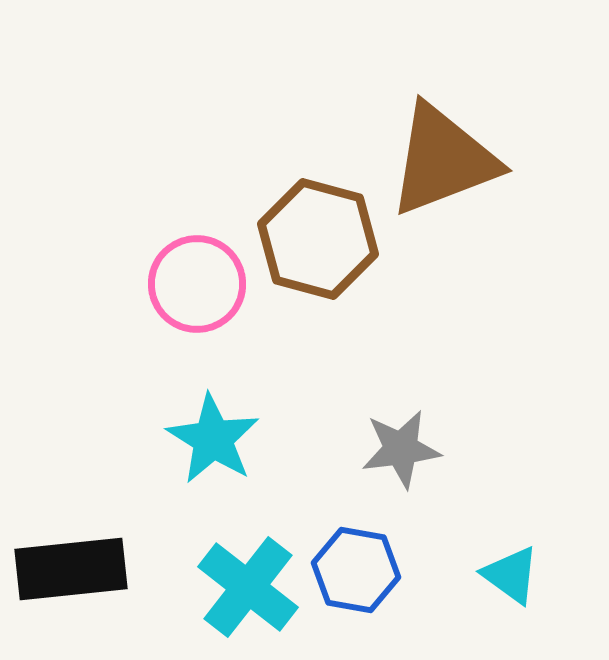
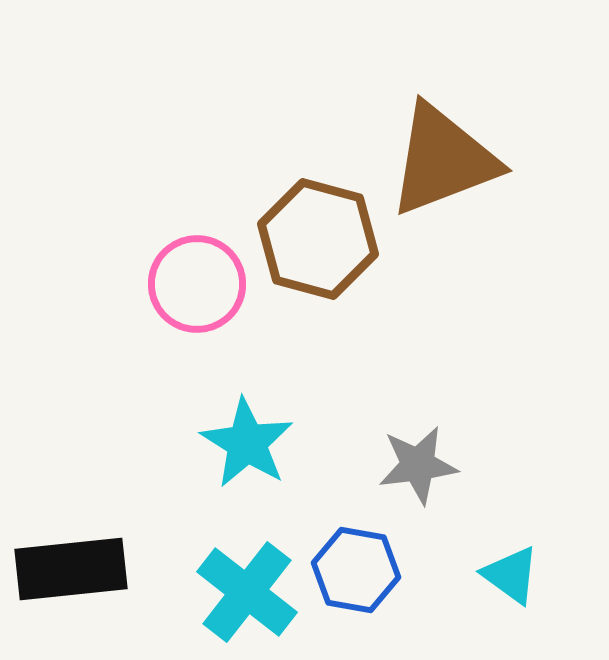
cyan star: moved 34 px right, 4 px down
gray star: moved 17 px right, 16 px down
cyan cross: moved 1 px left, 5 px down
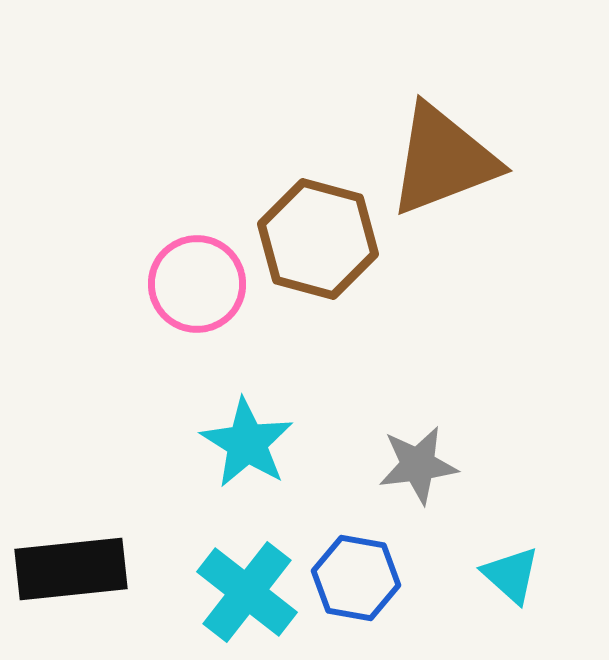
blue hexagon: moved 8 px down
cyan triangle: rotated 6 degrees clockwise
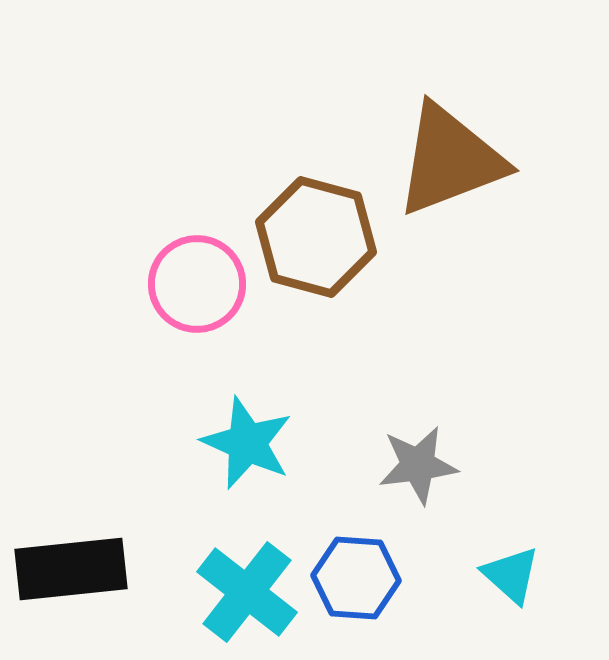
brown triangle: moved 7 px right
brown hexagon: moved 2 px left, 2 px up
cyan star: rotated 8 degrees counterclockwise
blue hexagon: rotated 6 degrees counterclockwise
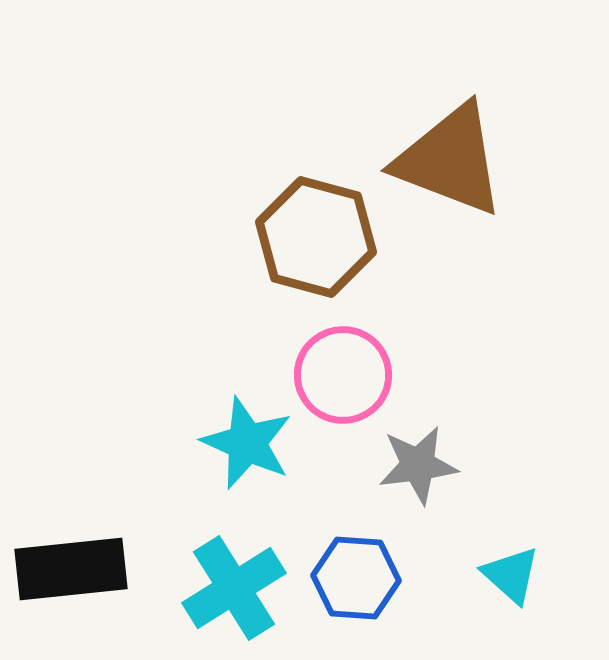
brown triangle: rotated 42 degrees clockwise
pink circle: moved 146 px right, 91 px down
cyan cross: moved 13 px left, 4 px up; rotated 20 degrees clockwise
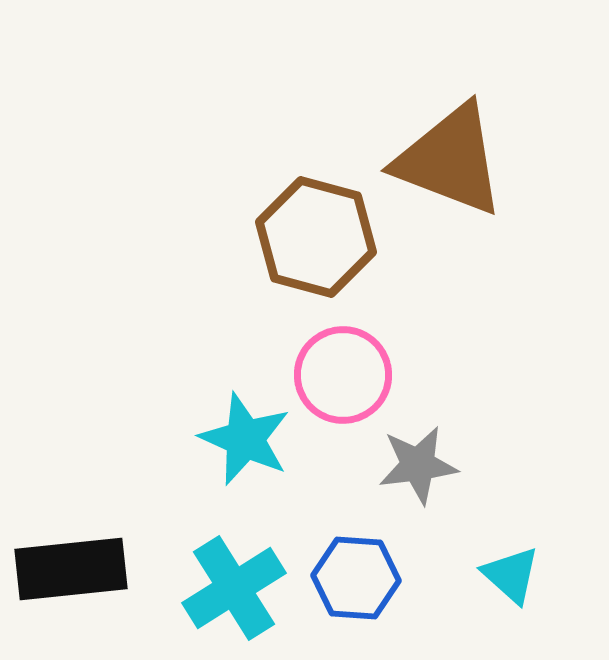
cyan star: moved 2 px left, 4 px up
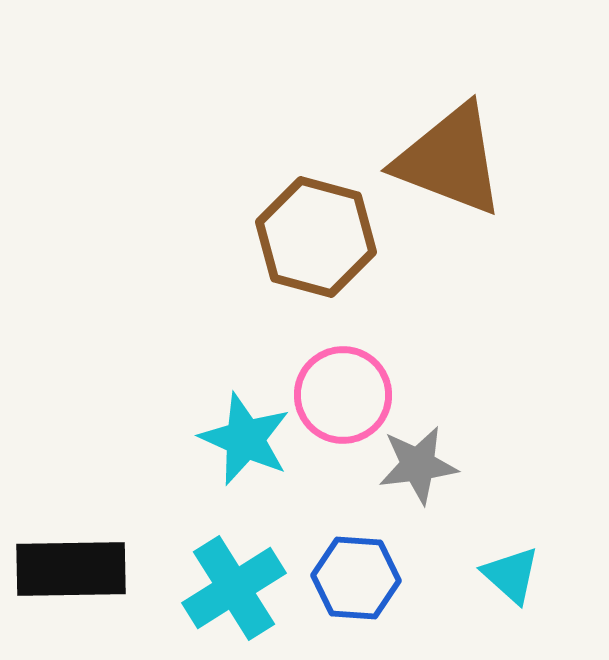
pink circle: moved 20 px down
black rectangle: rotated 5 degrees clockwise
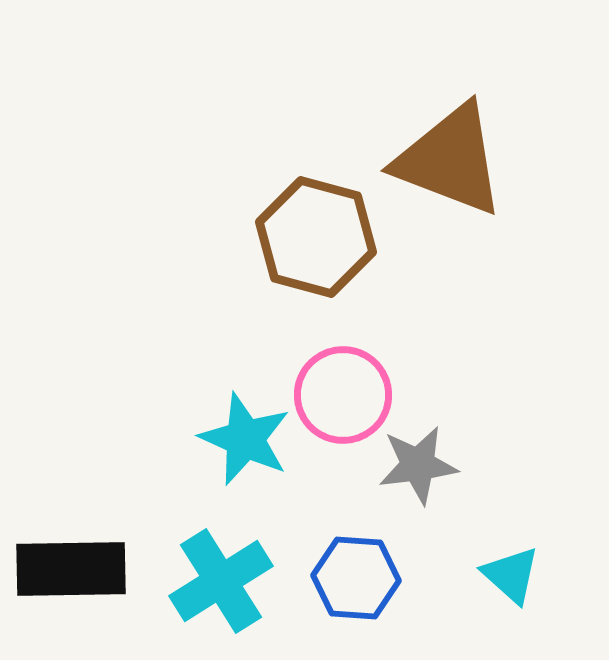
cyan cross: moved 13 px left, 7 px up
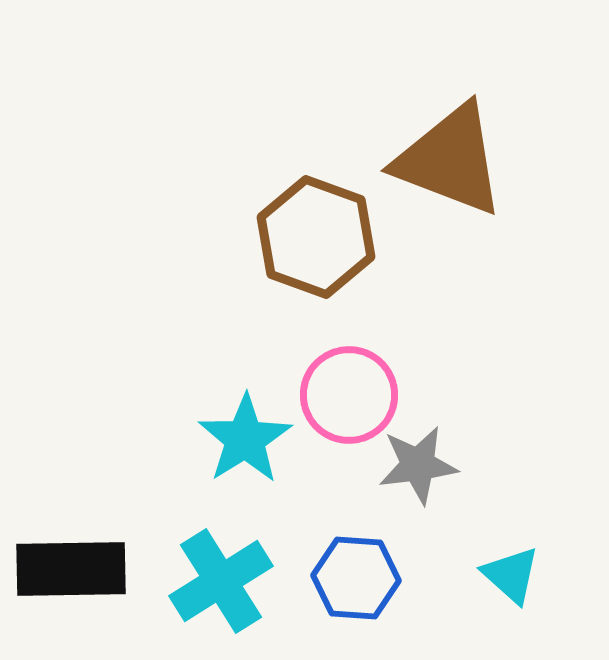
brown hexagon: rotated 5 degrees clockwise
pink circle: moved 6 px right
cyan star: rotated 16 degrees clockwise
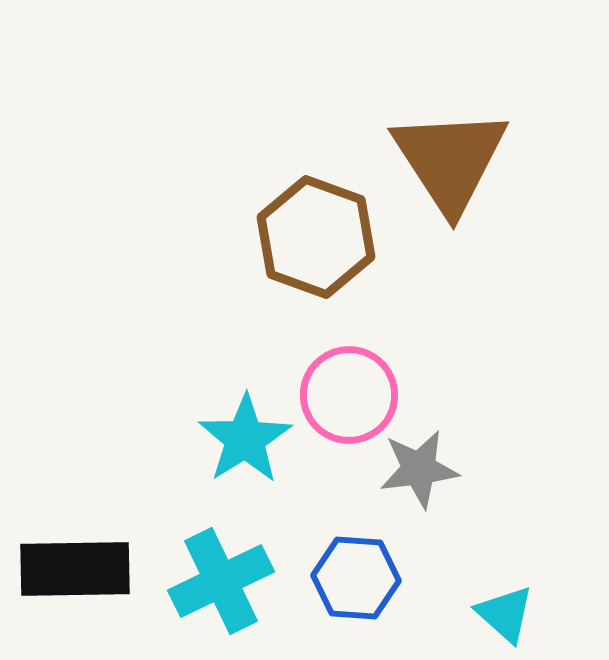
brown triangle: rotated 36 degrees clockwise
gray star: moved 1 px right, 4 px down
black rectangle: moved 4 px right
cyan triangle: moved 6 px left, 39 px down
cyan cross: rotated 6 degrees clockwise
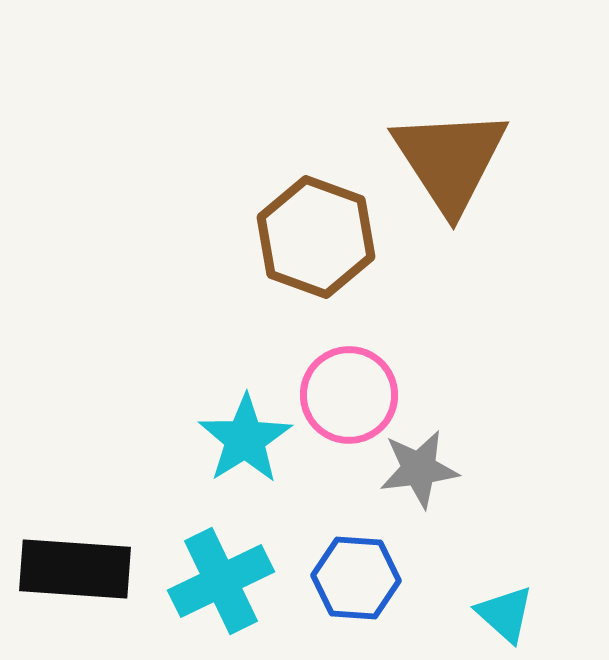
black rectangle: rotated 5 degrees clockwise
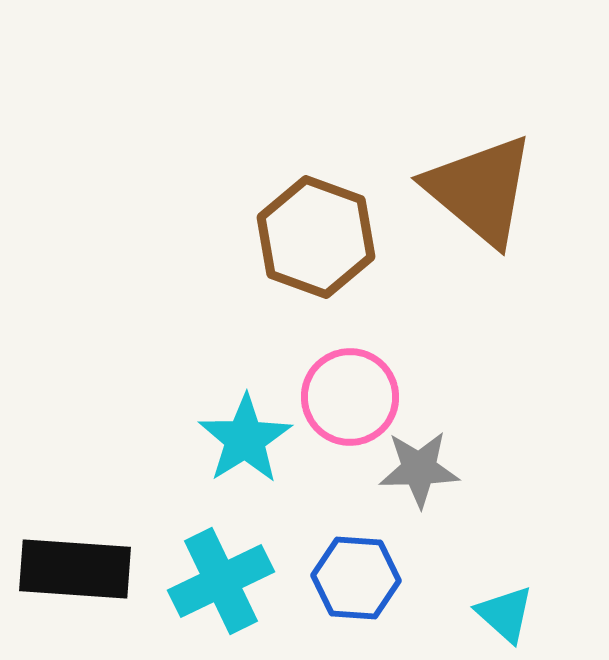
brown triangle: moved 30 px right, 30 px down; rotated 17 degrees counterclockwise
pink circle: moved 1 px right, 2 px down
gray star: rotated 6 degrees clockwise
